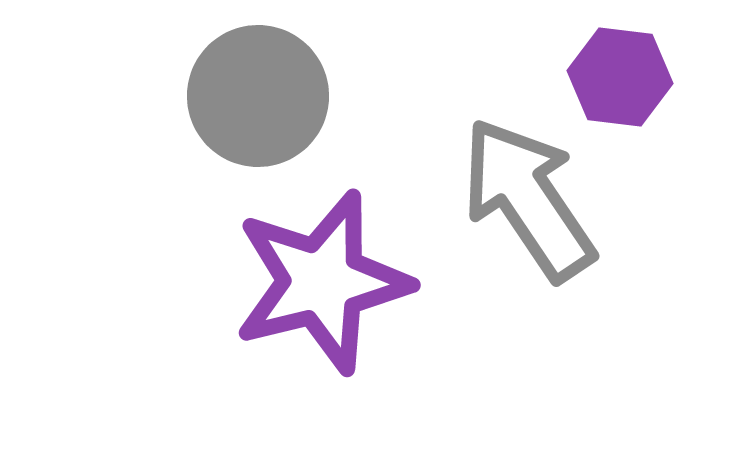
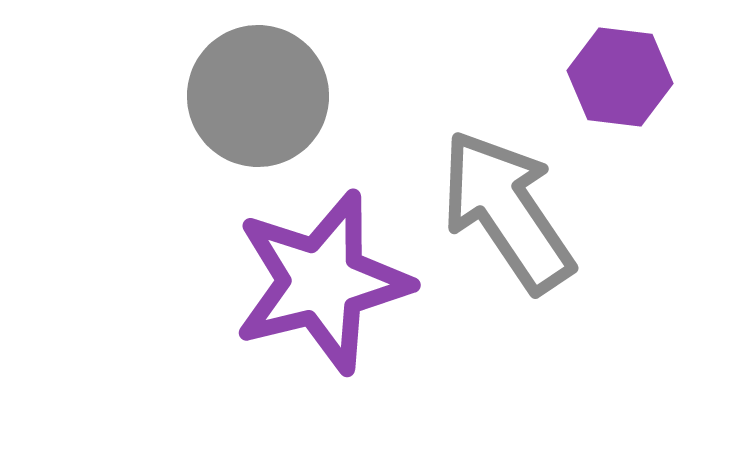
gray arrow: moved 21 px left, 12 px down
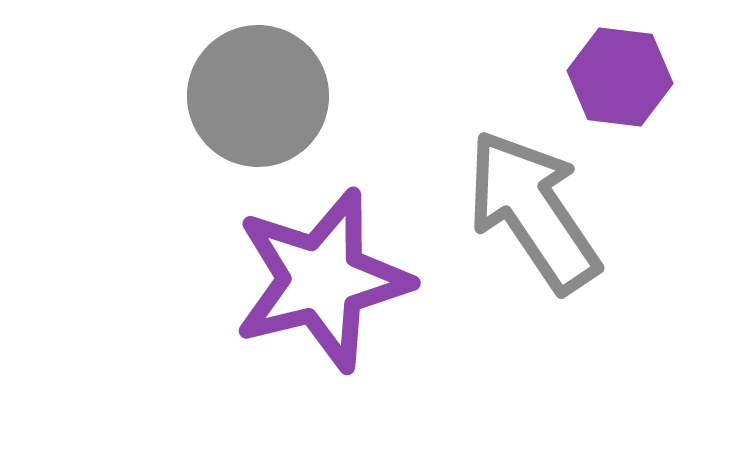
gray arrow: moved 26 px right
purple star: moved 2 px up
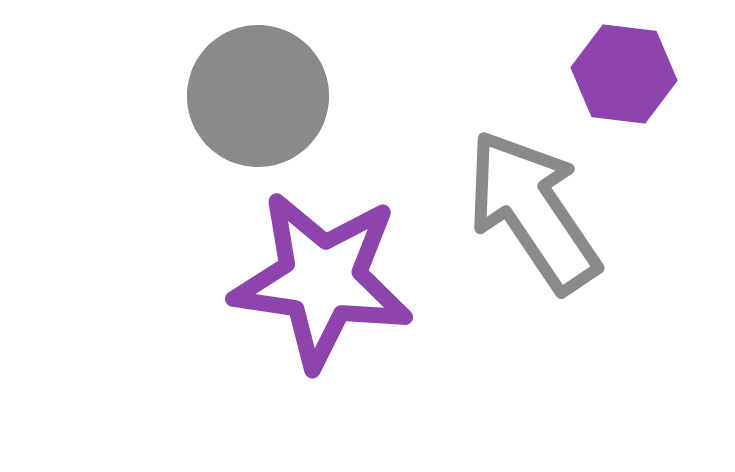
purple hexagon: moved 4 px right, 3 px up
purple star: rotated 22 degrees clockwise
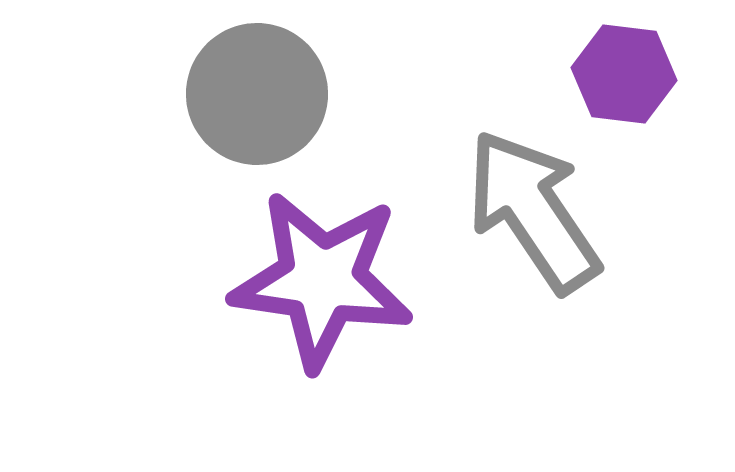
gray circle: moved 1 px left, 2 px up
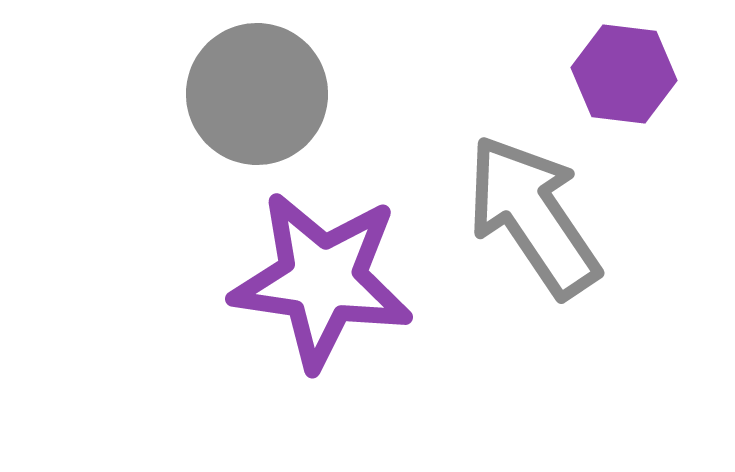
gray arrow: moved 5 px down
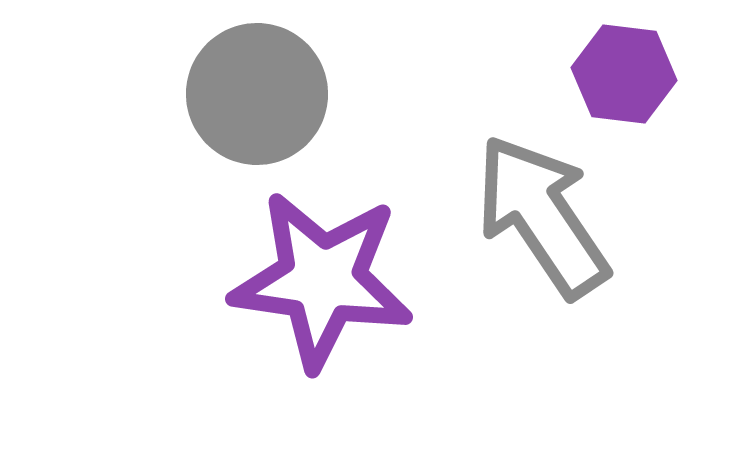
gray arrow: moved 9 px right
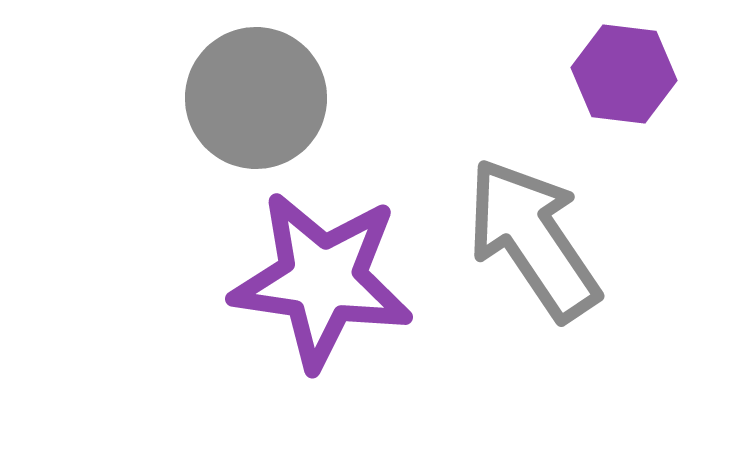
gray circle: moved 1 px left, 4 px down
gray arrow: moved 9 px left, 23 px down
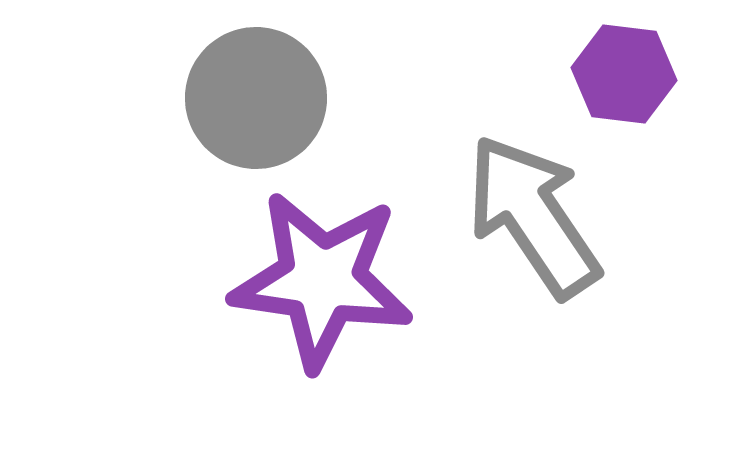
gray arrow: moved 23 px up
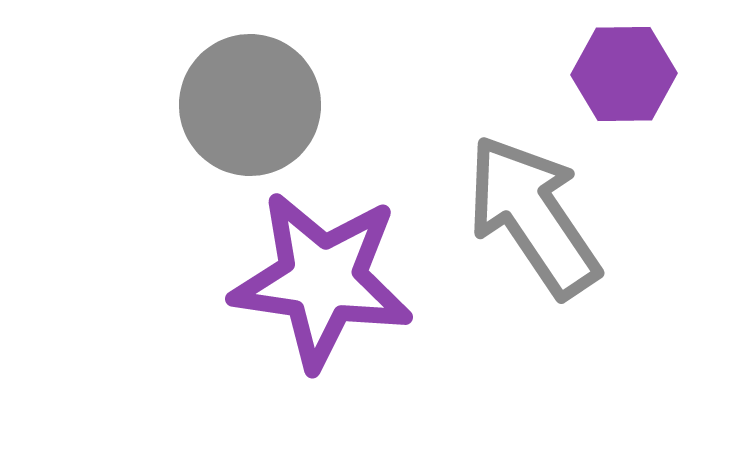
purple hexagon: rotated 8 degrees counterclockwise
gray circle: moved 6 px left, 7 px down
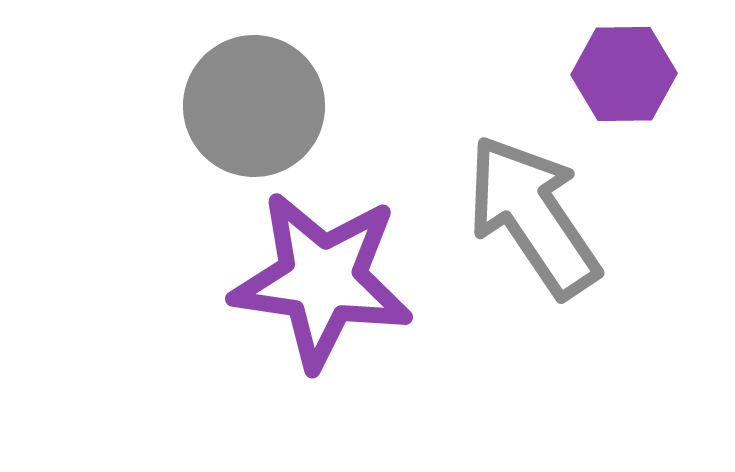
gray circle: moved 4 px right, 1 px down
